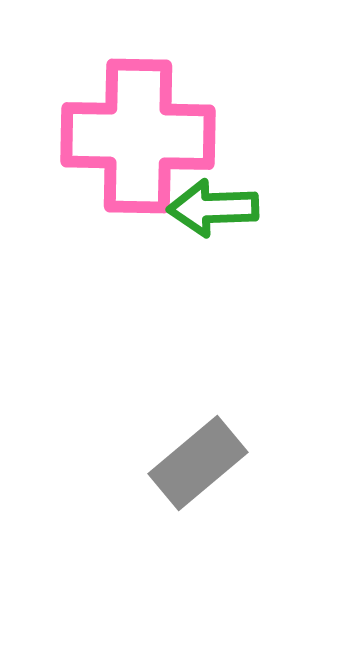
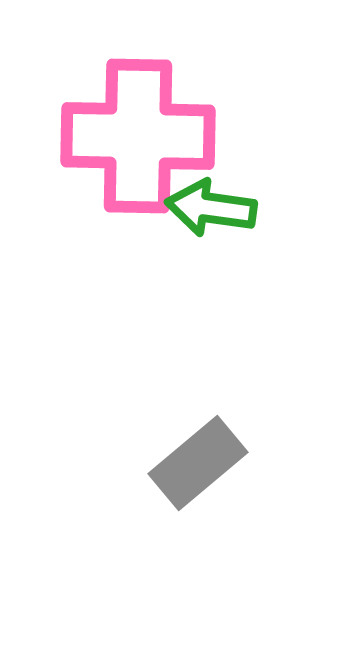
green arrow: moved 2 px left; rotated 10 degrees clockwise
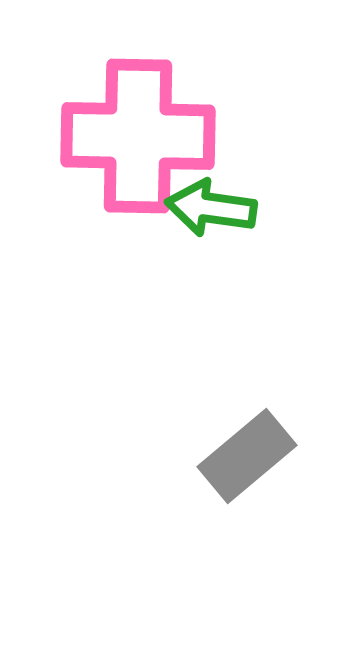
gray rectangle: moved 49 px right, 7 px up
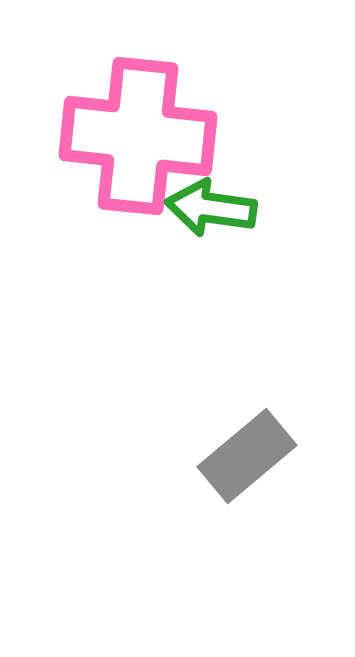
pink cross: rotated 5 degrees clockwise
